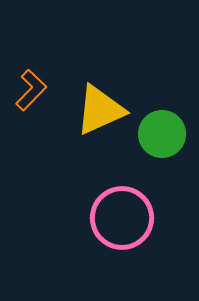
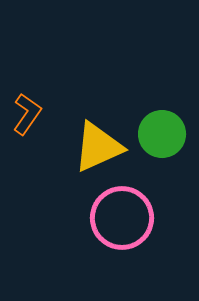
orange L-shape: moved 4 px left, 24 px down; rotated 9 degrees counterclockwise
yellow triangle: moved 2 px left, 37 px down
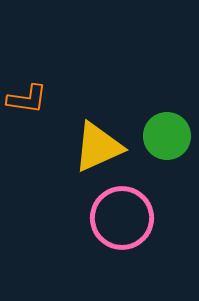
orange L-shape: moved 15 px up; rotated 63 degrees clockwise
green circle: moved 5 px right, 2 px down
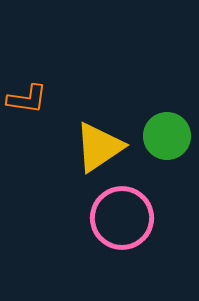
yellow triangle: moved 1 px right; rotated 10 degrees counterclockwise
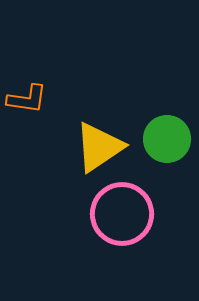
green circle: moved 3 px down
pink circle: moved 4 px up
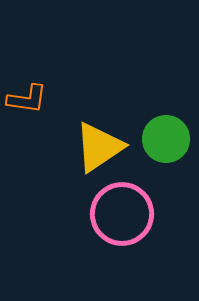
green circle: moved 1 px left
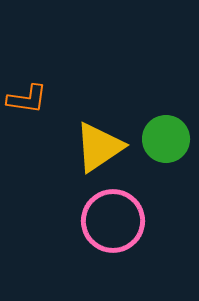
pink circle: moved 9 px left, 7 px down
